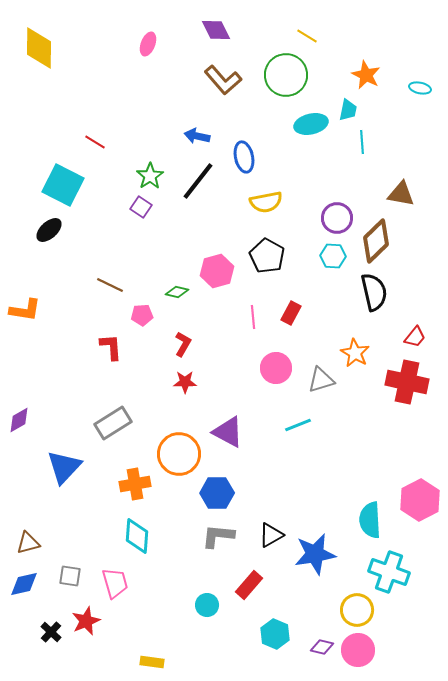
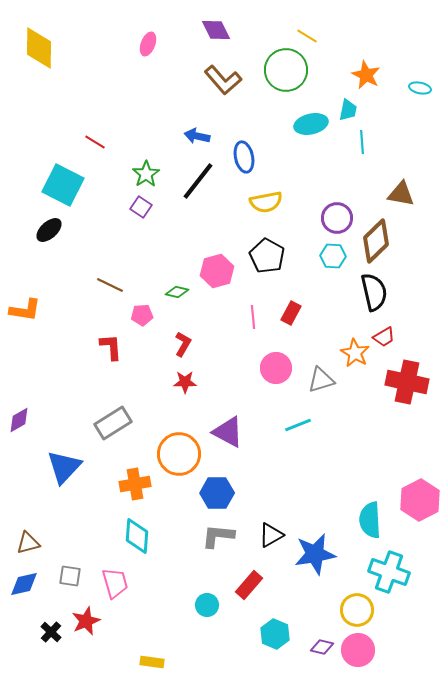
green circle at (286, 75): moved 5 px up
green star at (150, 176): moved 4 px left, 2 px up
red trapezoid at (415, 337): moved 31 px left; rotated 20 degrees clockwise
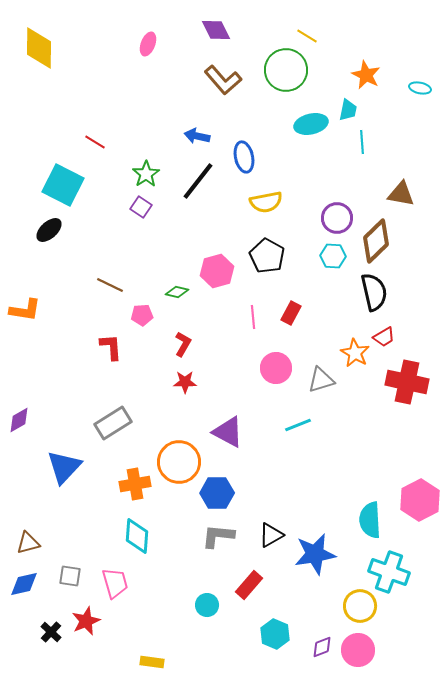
orange circle at (179, 454): moved 8 px down
yellow circle at (357, 610): moved 3 px right, 4 px up
purple diamond at (322, 647): rotated 35 degrees counterclockwise
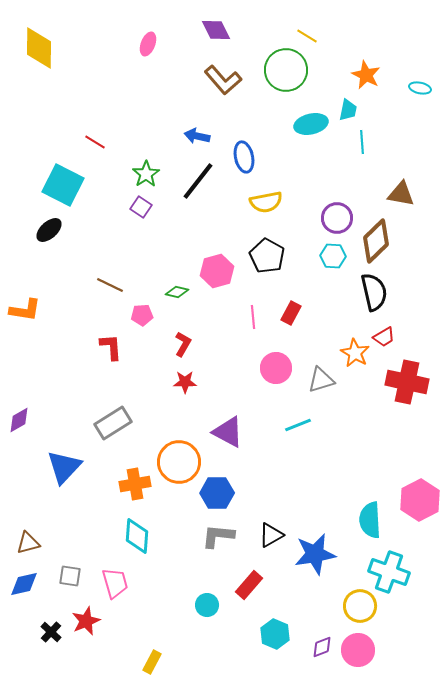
yellow rectangle at (152, 662): rotated 70 degrees counterclockwise
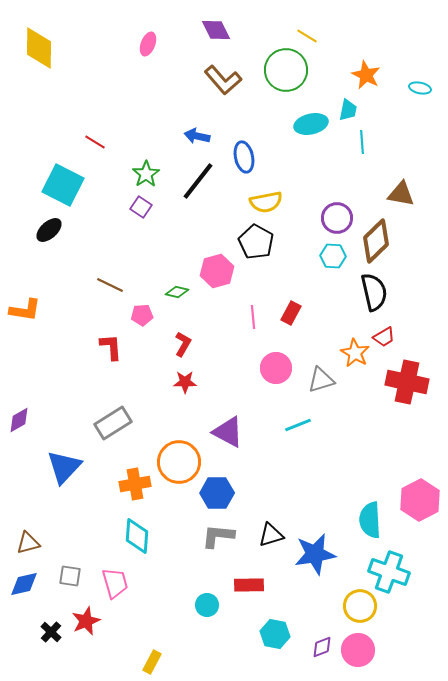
black pentagon at (267, 256): moved 11 px left, 14 px up
black triangle at (271, 535): rotated 12 degrees clockwise
red rectangle at (249, 585): rotated 48 degrees clockwise
cyan hexagon at (275, 634): rotated 12 degrees counterclockwise
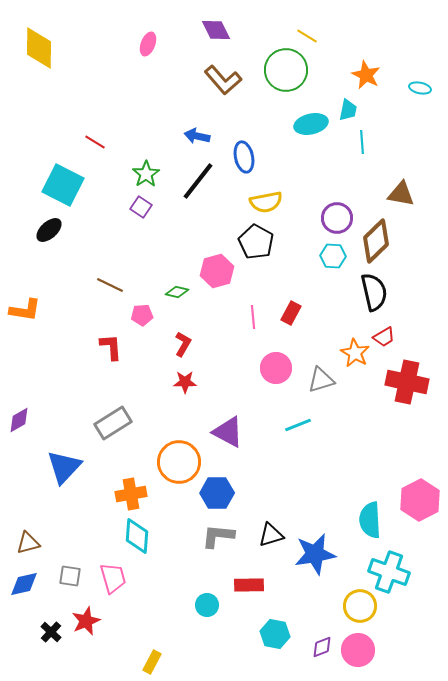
orange cross at (135, 484): moved 4 px left, 10 px down
pink trapezoid at (115, 583): moved 2 px left, 5 px up
